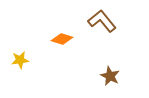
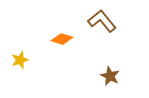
yellow star: rotated 12 degrees counterclockwise
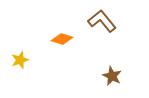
brown star: moved 2 px right
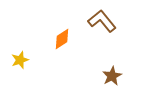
orange diamond: rotated 50 degrees counterclockwise
brown star: rotated 18 degrees clockwise
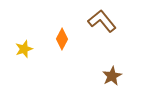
orange diamond: rotated 30 degrees counterclockwise
yellow star: moved 4 px right, 11 px up
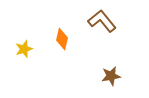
orange diamond: rotated 15 degrees counterclockwise
brown star: moved 1 px left; rotated 18 degrees clockwise
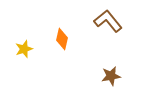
brown L-shape: moved 6 px right
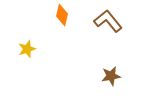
orange diamond: moved 24 px up
yellow star: moved 3 px right
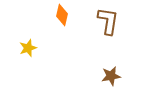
brown L-shape: rotated 48 degrees clockwise
yellow star: moved 1 px right, 1 px up
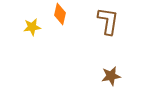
orange diamond: moved 2 px left, 1 px up
yellow star: moved 4 px right, 21 px up; rotated 12 degrees clockwise
